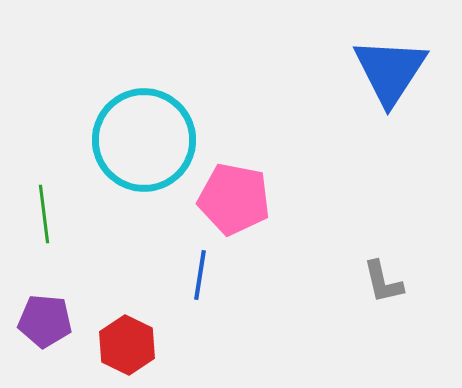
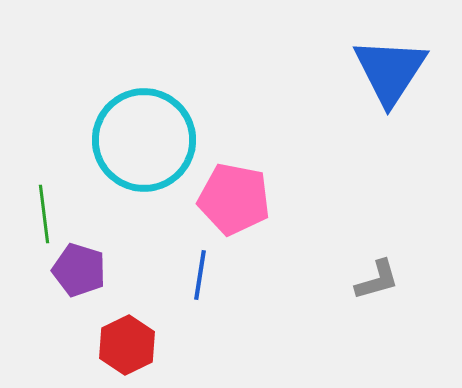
gray L-shape: moved 6 px left, 2 px up; rotated 93 degrees counterclockwise
purple pentagon: moved 34 px right, 51 px up; rotated 12 degrees clockwise
red hexagon: rotated 8 degrees clockwise
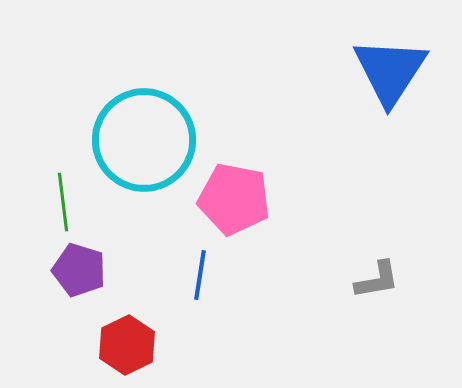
green line: moved 19 px right, 12 px up
gray L-shape: rotated 6 degrees clockwise
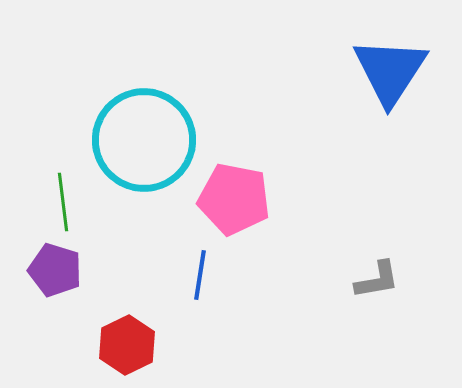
purple pentagon: moved 24 px left
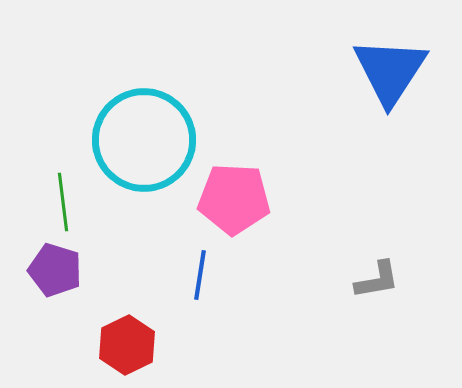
pink pentagon: rotated 8 degrees counterclockwise
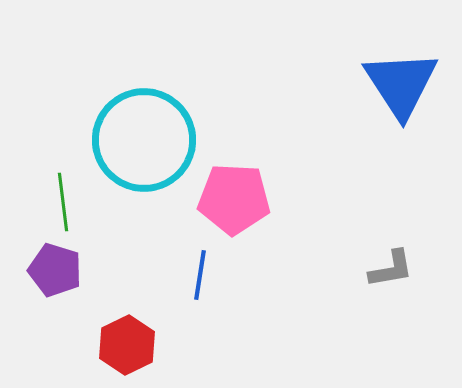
blue triangle: moved 11 px right, 13 px down; rotated 6 degrees counterclockwise
gray L-shape: moved 14 px right, 11 px up
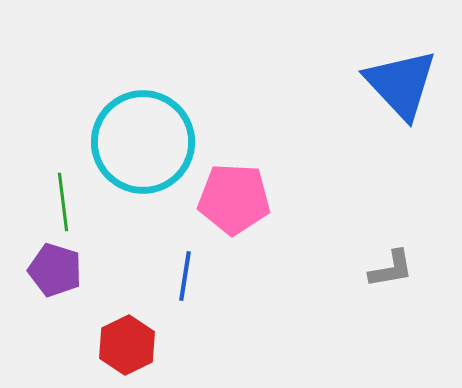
blue triangle: rotated 10 degrees counterclockwise
cyan circle: moved 1 px left, 2 px down
blue line: moved 15 px left, 1 px down
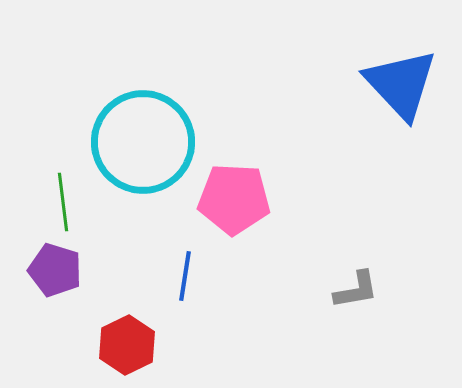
gray L-shape: moved 35 px left, 21 px down
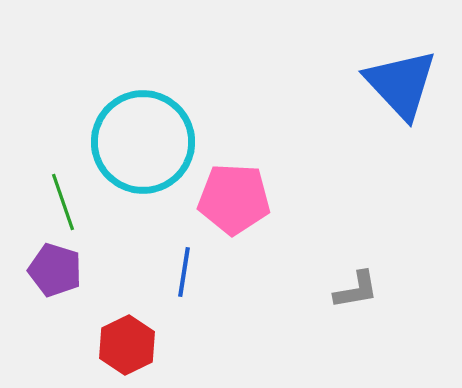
green line: rotated 12 degrees counterclockwise
blue line: moved 1 px left, 4 px up
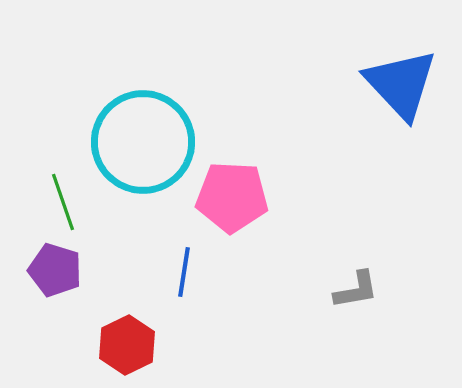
pink pentagon: moved 2 px left, 2 px up
